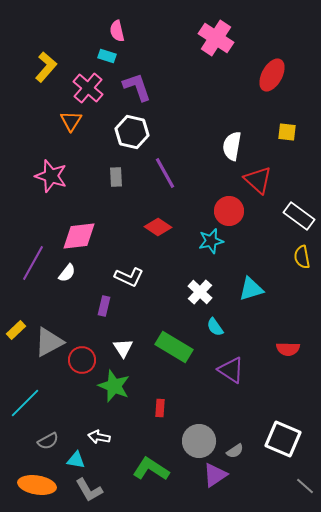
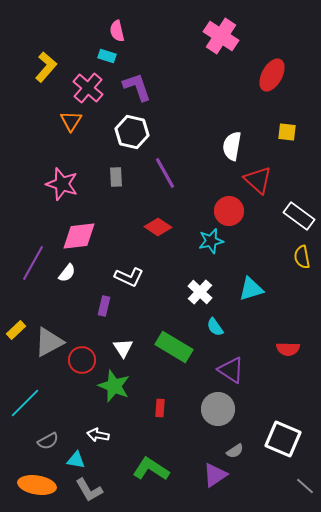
pink cross at (216, 38): moved 5 px right, 2 px up
pink star at (51, 176): moved 11 px right, 8 px down
white arrow at (99, 437): moved 1 px left, 2 px up
gray circle at (199, 441): moved 19 px right, 32 px up
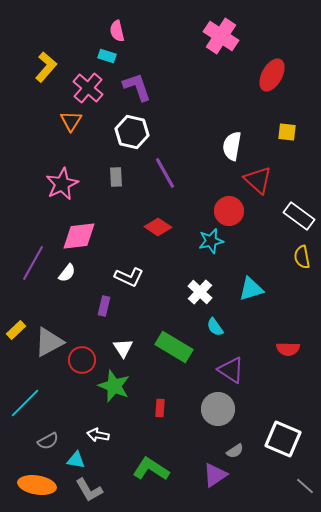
pink star at (62, 184): rotated 28 degrees clockwise
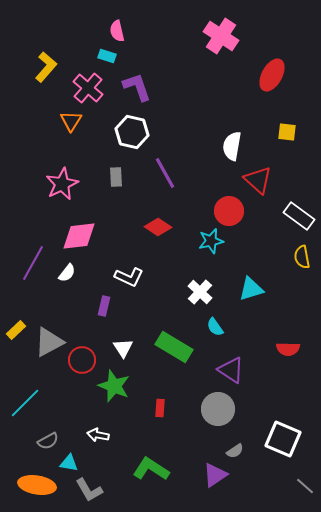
cyan triangle at (76, 460): moved 7 px left, 3 px down
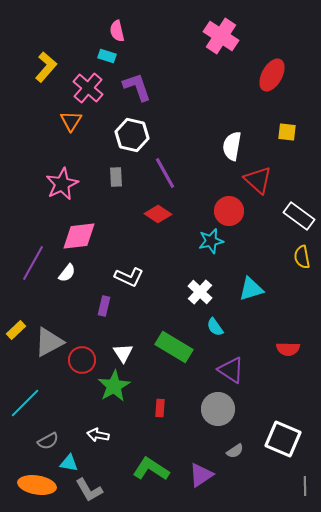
white hexagon at (132, 132): moved 3 px down
red diamond at (158, 227): moved 13 px up
white triangle at (123, 348): moved 5 px down
green star at (114, 386): rotated 20 degrees clockwise
purple triangle at (215, 475): moved 14 px left
gray line at (305, 486): rotated 48 degrees clockwise
